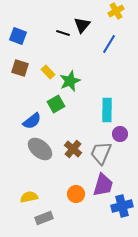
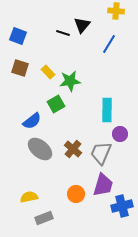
yellow cross: rotated 35 degrees clockwise
green star: rotated 15 degrees clockwise
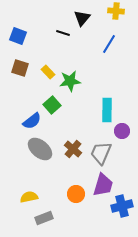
black triangle: moved 7 px up
green square: moved 4 px left, 1 px down; rotated 12 degrees counterclockwise
purple circle: moved 2 px right, 3 px up
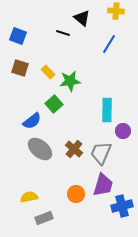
black triangle: rotated 30 degrees counterclockwise
green square: moved 2 px right, 1 px up
purple circle: moved 1 px right
brown cross: moved 1 px right
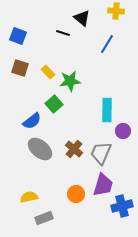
blue line: moved 2 px left
